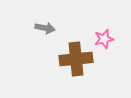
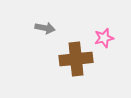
pink star: moved 1 px up
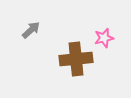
gray arrow: moved 14 px left, 2 px down; rotated 54 degrees counterclockwise
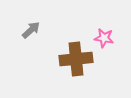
pink star: rotated 24 degrees clockwise
